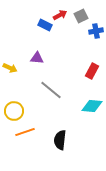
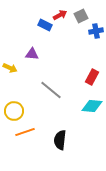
purple triangle: moved 5 px left, 4 px up
red rectangle: moved 6 px down
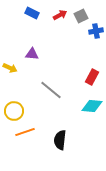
blue rectangle: moved 13 px left, 12 px up
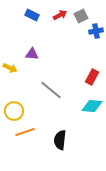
blue rectangle: moved 2 px down
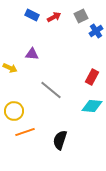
red arrow: moved 6 px left, 2 px down
blue cross: rotated 24 degrees counterclockwise
black semicircle: rotated 12 degrees clockwise
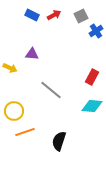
red arrow: moved 2 px up
black semicircle: moved 1 px left, 1 px down
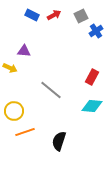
purple triangle: moved 8 px left, 3 px up
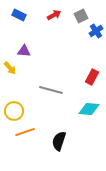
blue rectangle: moved 13 px left
yellow arrow: rotated 24 degrees clockwise
gray line: rotated 25 degrees counterclockwise
cyan diamond: moved 3 px left, 3 px down
